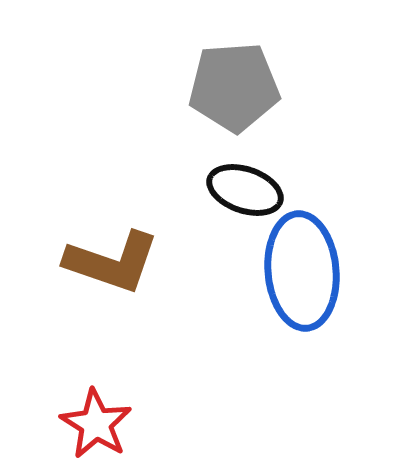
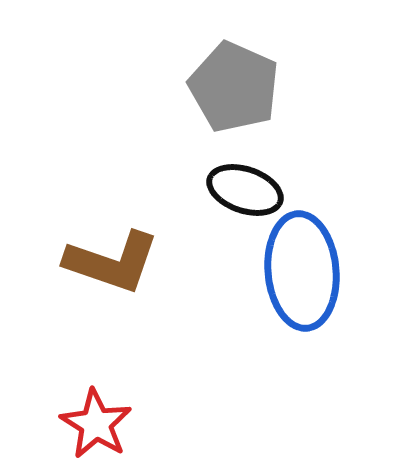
gray pentagon: rotated 28 degrees clockwise
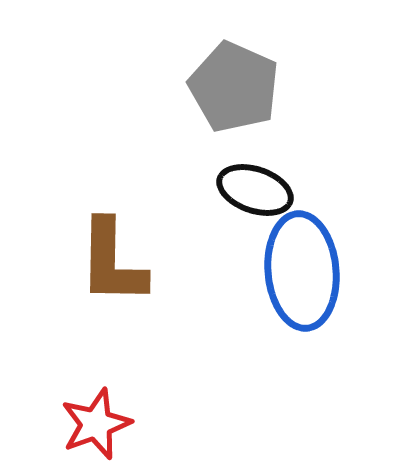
black ellipse: moved 10 px right
brown L-shape: rotated 72 degrees clockwise
red star: rotated 20 degrees clockwise
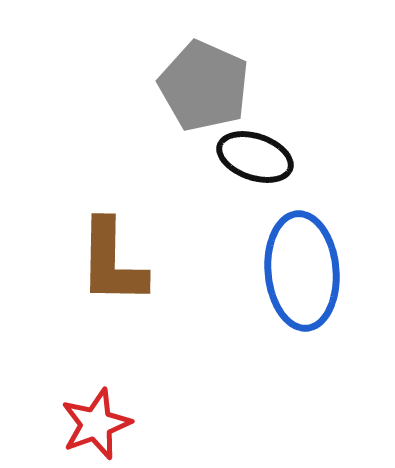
gray pentagon: moved 30 px left, 1 px up
black ellipse: moved 33 px up
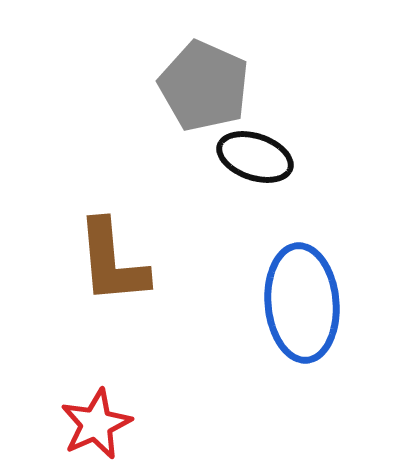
brown L-shape: rotated 6 degrees counterclockwise
blue ellipse: moved 32 px down
red star: rotated 4 degrees counterclockwise
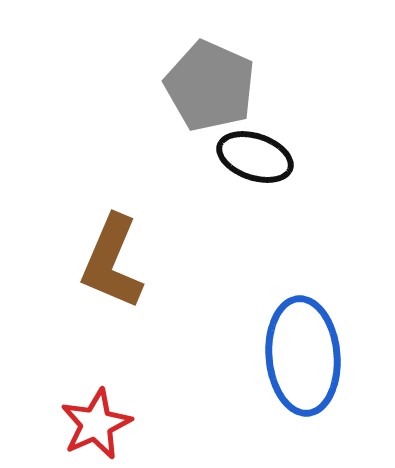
gray pentagon: moved 6 px right
brown L-shape: rotated 28 degrees clockwise
blue ellipse: moved 1 px right, 53 px down
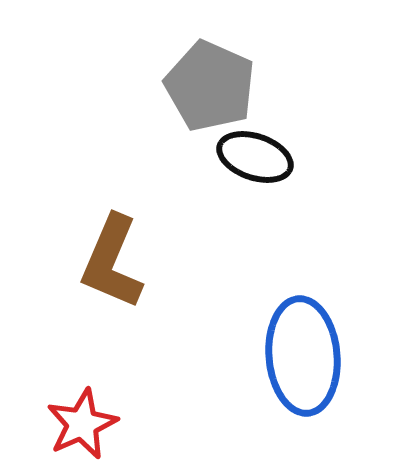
red star: moved 14 px left
